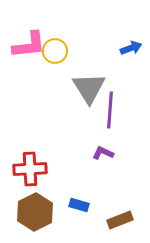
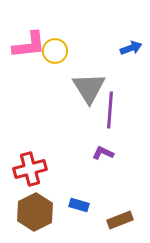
red cross: rotated 12 degrees counterclockwise
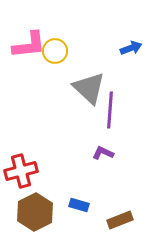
gray triangle: rotated 15 degrees counterclockwise
red cross: moved 9 px left, 2 px down
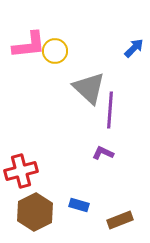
blue arrow: moved 3 px right; rotated 25 degrees counterclockwise
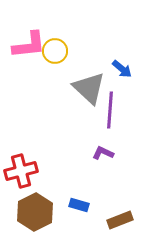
blue arrow: moved 12 px left, 21 px down; rotated 85 degrees clockwise
